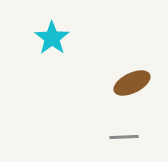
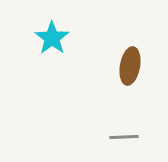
brown ellipse: moved 2 px left, 17 px up; rotated 54 degrees counterclockwise
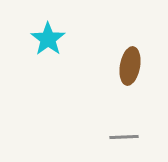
cyan star: moved 4 px left, 1 px down
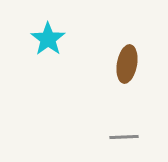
brown ellipse: moved 3 px left, 2 px up
